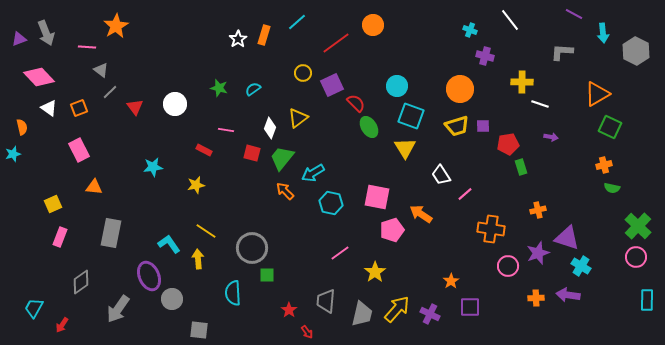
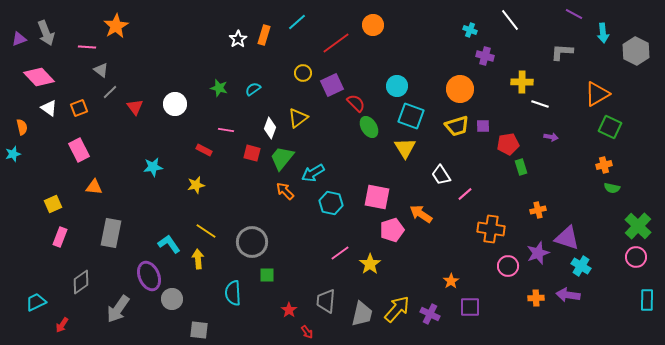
gray circle at (252, 248): moved 6 px up
yellow star at (375, 272): moved 5 px left, 8 px up
cyan trapezoid at (34, 308): moved 2 px right, 6 px up; rotated 35 degrees clockwise
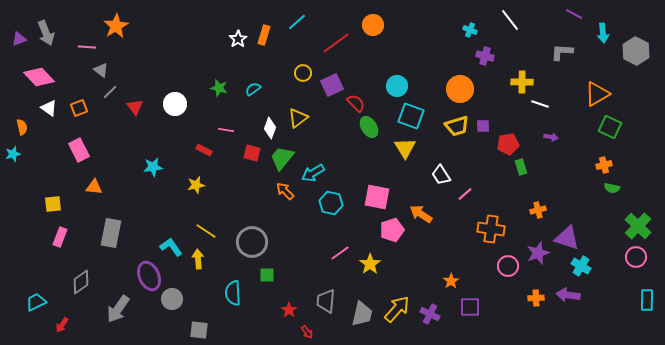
yellow square at (53, 204): rotated 18 degrees clockwise
cyan L-shape at (169, 244): moved 2 px right, 3 px down
